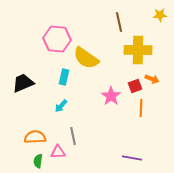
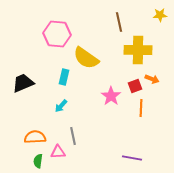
pink hexagon: moved 5 px up
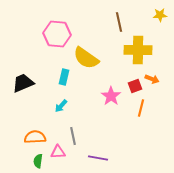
orange line: rotated 12 degrees clockwise
purple line: moved 34 px left
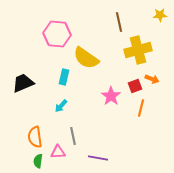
yellow cross: rotated 16 degrees counterclockwise
orange semicircle: rotated 95 degrees counterclockwise
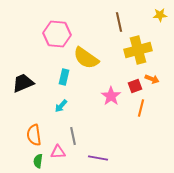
orange semicircle: moved 1 px left, 2 px up
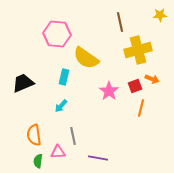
brown line: moved 1 px right
pink star: moved 2 px left, 5 px up
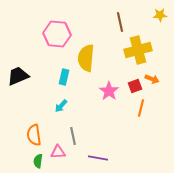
yellow semicircle: rotated 60 degrees clockwise
black trapezoid: moved 5 px left, 7 px up
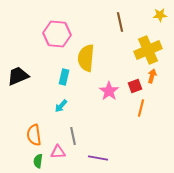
yellow cross: moved 10 px right; rotated 8 degrees counterclockwise
orange arrow: moved 3 px up; rotated 96 degrees counterclockwise
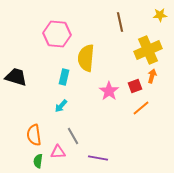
black trapezoid: moved 2 px left, 1 px down; rotated 40 degrees clockwise
orange line: rotated 36 degrees clockwise
gray line: rotated 18 degrees counterclockwise
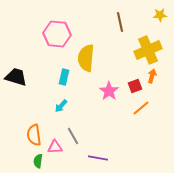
pink triangle: moved 3 px left, 5 px up
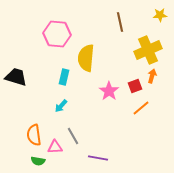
green semicircle: rotated 88 degrees counterclockwise
